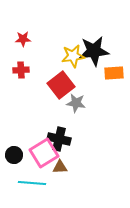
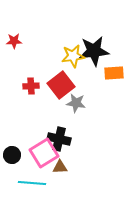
red star: moved 9 px left, 2 px down
red cross: moved 10 px right, 16 px down
black circle: moved 2 px left
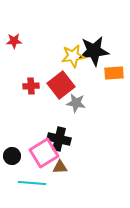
black circle: moved 1 px down
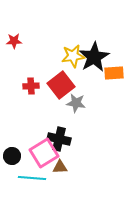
black star: moved 6 px down; rotated 24 degrees counterclockwise
cyan line: moved 5 px up
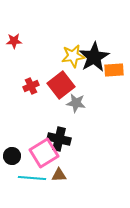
orange rectangle: moved 3 px up
red cross: rotated 21 degrees counterclockwise
brown triangle: moved 1 px left, 8 px down
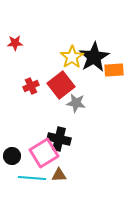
red star: moved 1 px right, 2 px down
yellow star: moved 1 px left, 1 px down; rotated 25 degrees counterclockwise
